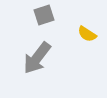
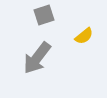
yellow semicircle: moved 3 px left, 2 px down; rotated 72 degrees counterclockwise
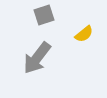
yellow semicircle: moved 2 px up
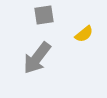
gray square: rotated 10 degrees clockwise
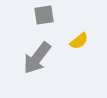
yellow semicircle: moved 5 px left, 7 px down
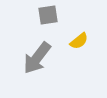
gray square: moved 4 px right
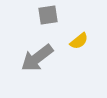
gray arrow: rotated 16 degrees clockwise
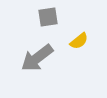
gray square: moved 2 px down
